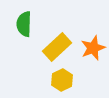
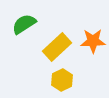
green semicircle: rotated 55 degrees clockwise
orange star: moved 7 px up; rotated 20 degrees clockwise
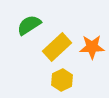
green semicircle: moved 5 px right, 1 px down
orange star: moved 1 px left, 6 px down
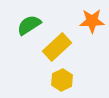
orange star: moved 26 px up
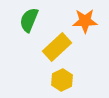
orange star: moved 7 px left
green semicircle: moved 5 px up; rotated 35 degrees counterclockwise
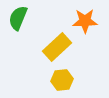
green semicircle: moved 11 px left, 2 px up
yellow hexagon: rotated 20 degrees clockwise
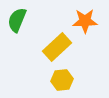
green semicircle: moved 1 px left, 2 px down
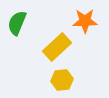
green semicircle: moved 3 px down
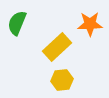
orange star: moved 5 px right, 3 px down
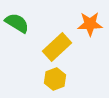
green semicircle: rotated 100 degrees clockwise
yellow hexagon: moved 7 px left, 1 px up; rotated 15 degrees counterclockwise
